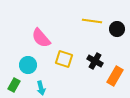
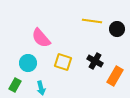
yellow square: moved 1 px left, 3 px down
cyan circle: moved 2 px up
green rectangle: moved 1 px right
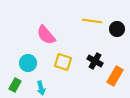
pink semicircle: moved 5 px right, 3 px up
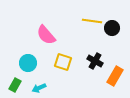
black circle: moved 5 px left, 1 px up
cyan arrow: moved 2 px left; rotated 80 degrees clockwise
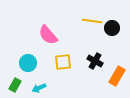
pink semicircle: moved 2 px right
yellow square: rotated 24 degrees counterclockwise
orange rectangle: moved 2 px right
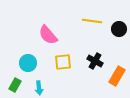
black circle: moved 7 px right, 1 px down
cyan arrow: rotated 72 degrees counterclockwise
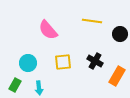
black circle: moved 1 px right, 5 px down
pink semicircle: moved 5 px up
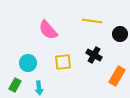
black cross: moved 1 px left, 6 px up
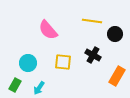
black circle: moved 5 px left
black cross: moved 1 px left
yellow square: rotated 12 degrees clockwise
cyan arrow: rotated 40 degrees clockwise
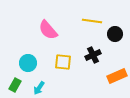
black cross: rotated 35 degrees clockwise
orange rectangle: rotated 36 degrees clockwise
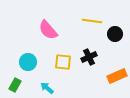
black cross: moved 4 px left, 2 px down
cyan circle: moved 1 px up
cyan arrow: moved 8 px right; rotated 96 degrees clockwise
